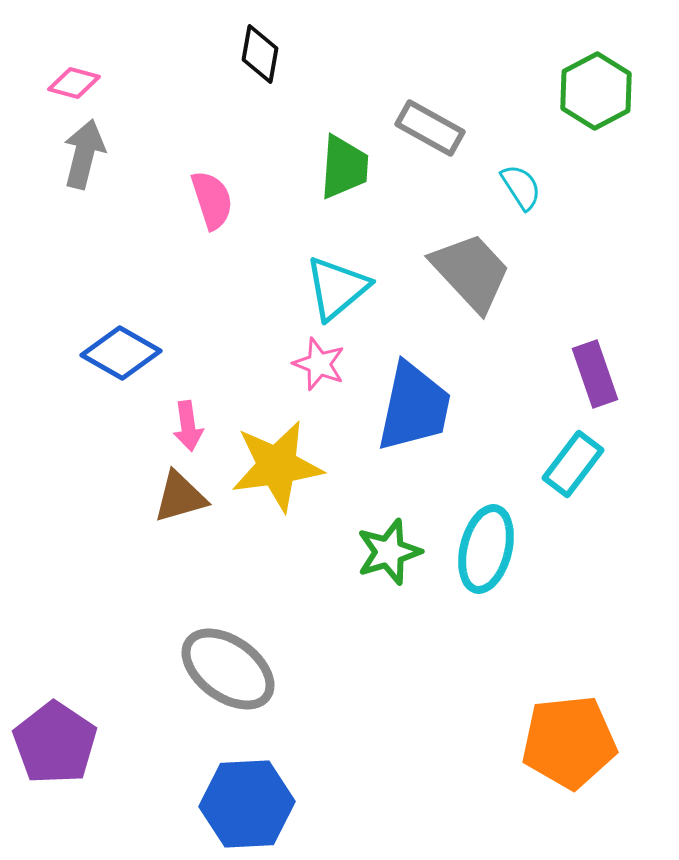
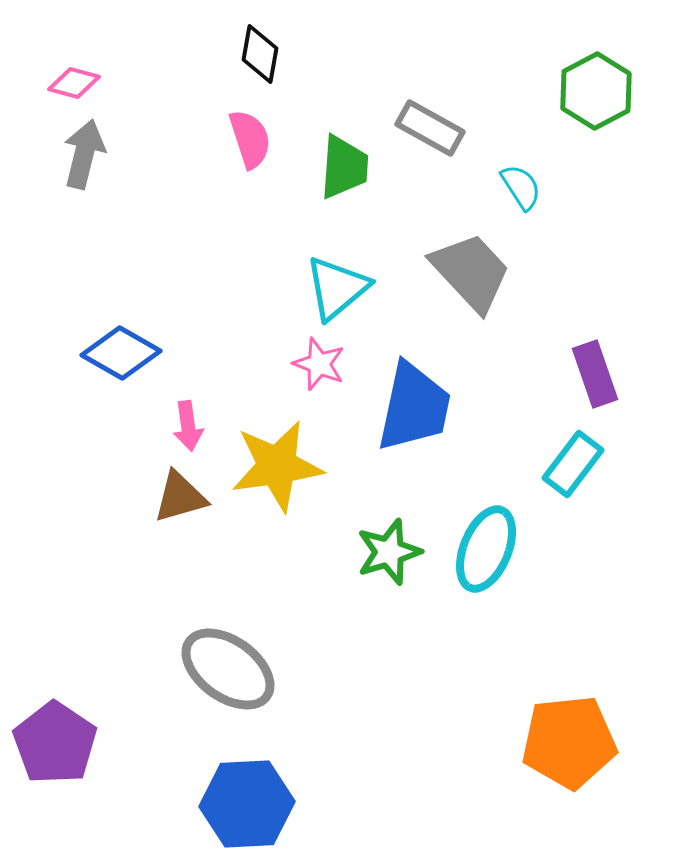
pink semicircle: moved 38 px right, 61 px up
cyan ellipse: rotated 8 degrees clockwise
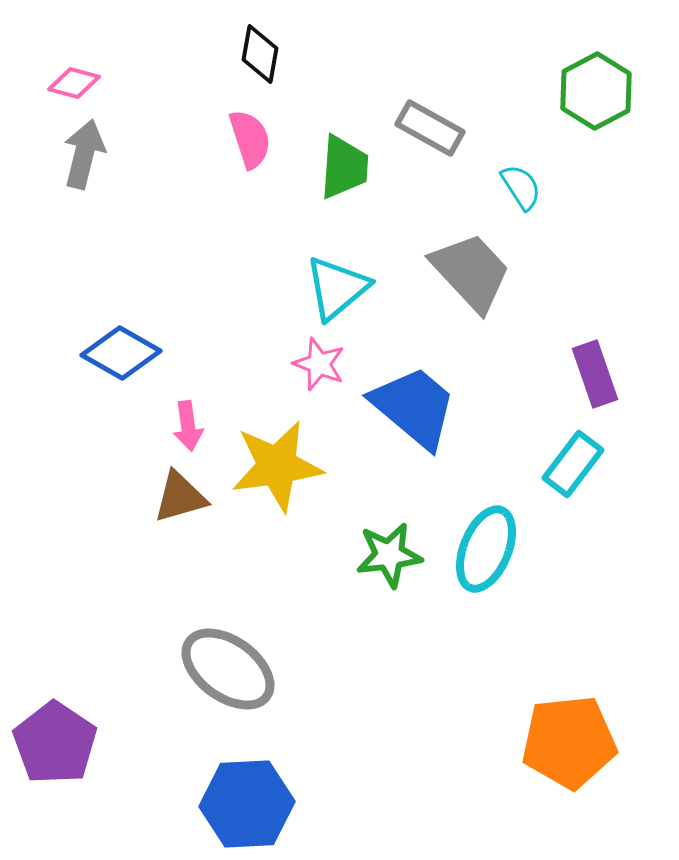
blue trapezoid: rotated 62 degrees counterclockwise
green star: moved 3 px down; rotated 10 degrees clockwise
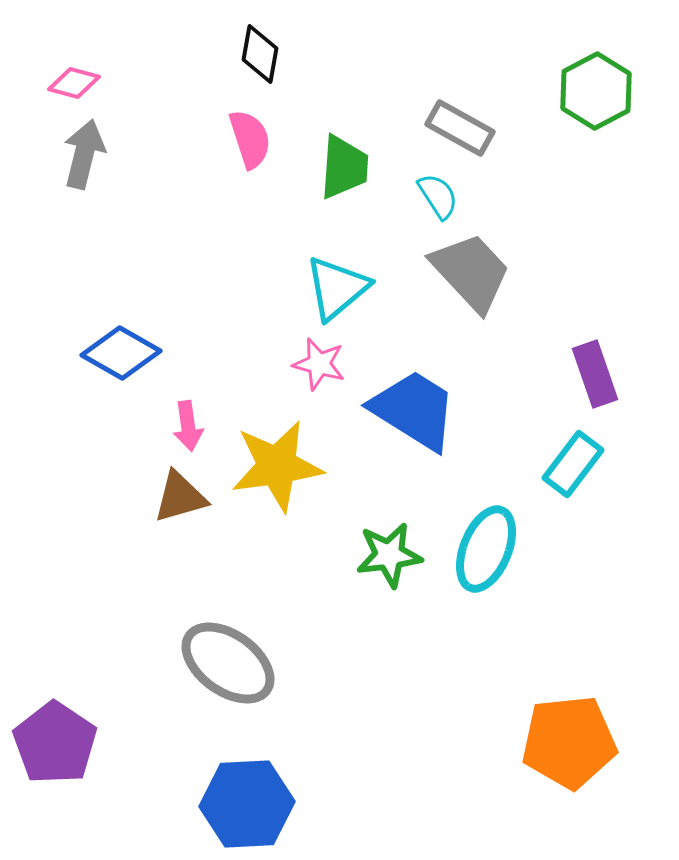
gray rectangle: moved 30 px right
cyan semicircle: moved 83 px left, 9 px down
pink star: rotated 6 degrees counterclockwise
blue trapezoid: moved 3 px down; rotated 8 degrees counterclockwise
gray ellipse: moved 6 px up
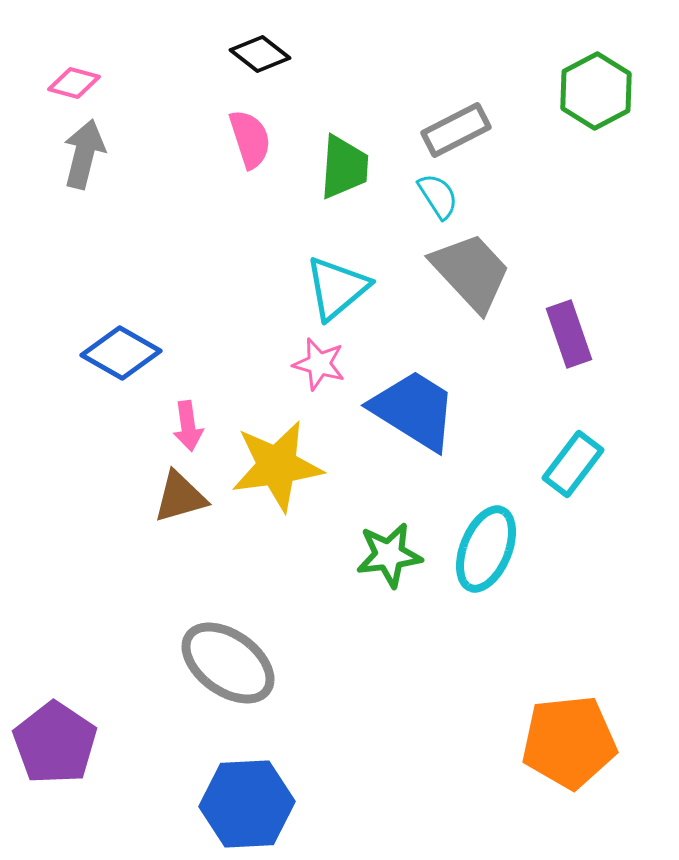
black diamond: rotated 62 degrees counterclockwise
gray rectangle: moved 4 px left, 2 px down; rotated 56 degrees counterclockwise
purple rectangle: moved 26 px left, 40 px up
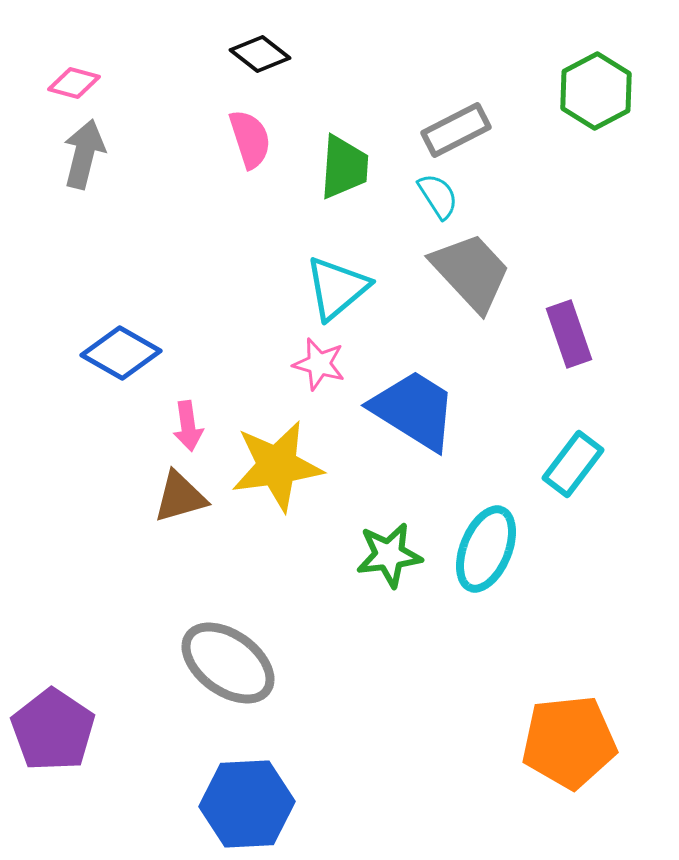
purple pentagon: moved 2 px left, 13 px up
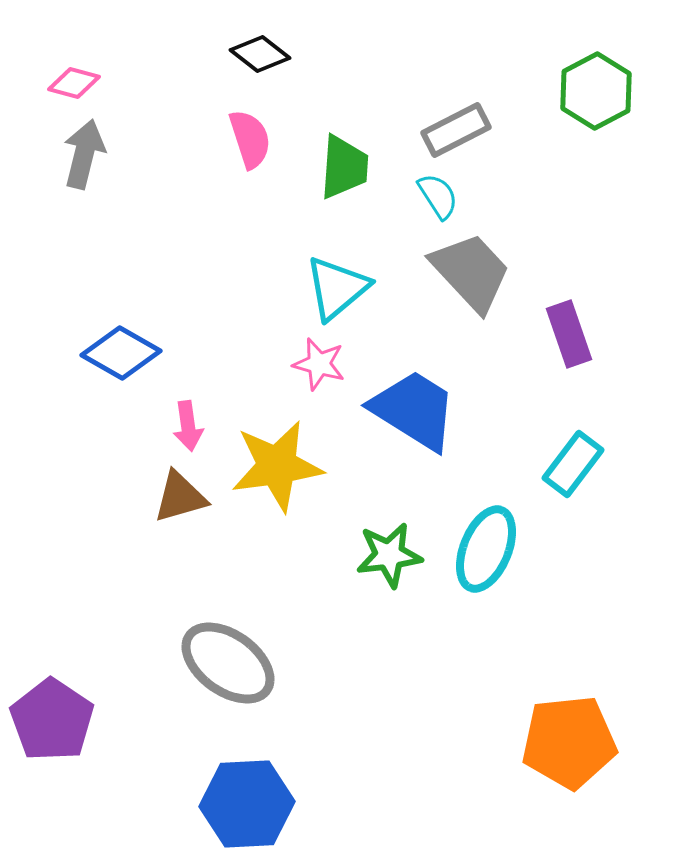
purple pentagon: moved 1 px left, 10 px up
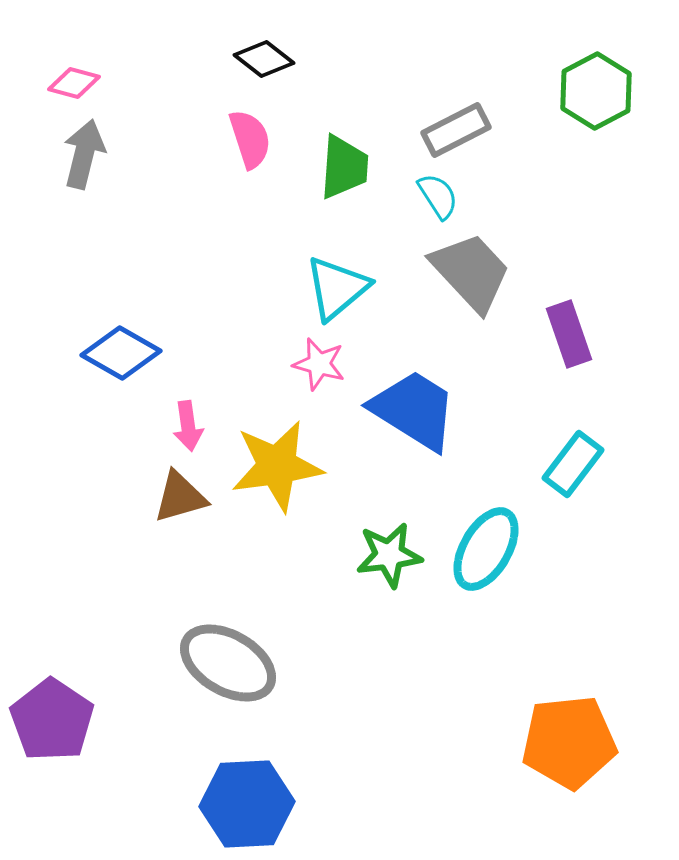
black diamond: moved 4 px right, 5 px down
cyan ellipse: rotated 8 degrees clockwise
gray ellipse: rotated 6 degrees counterclockwise
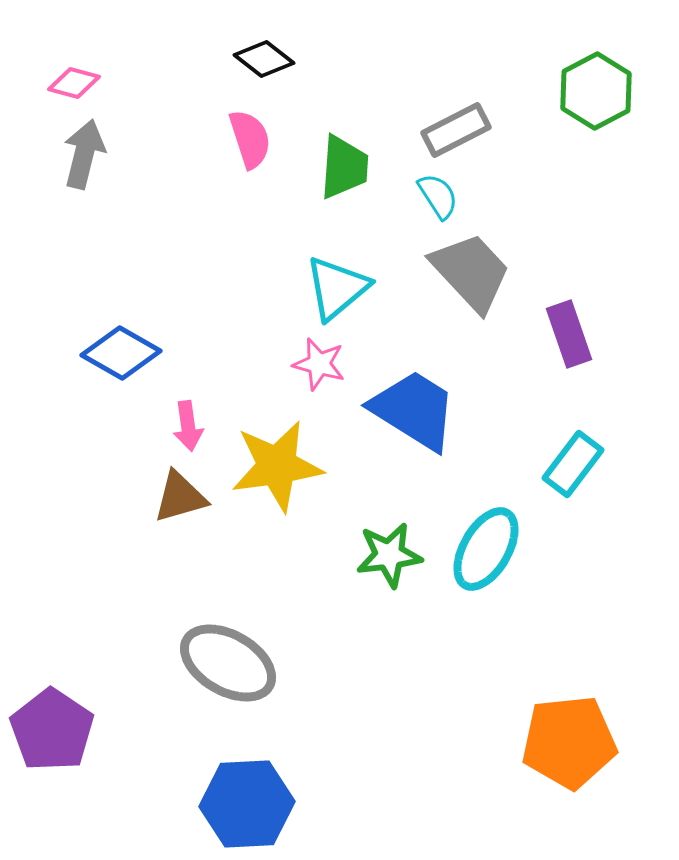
purple pentagon: moved 10 px down
